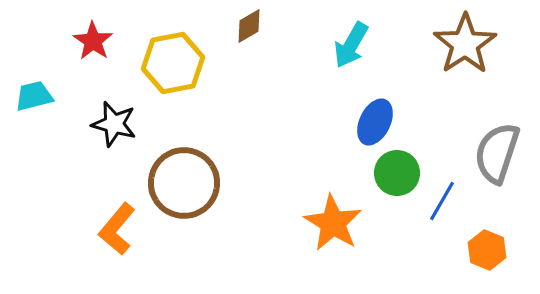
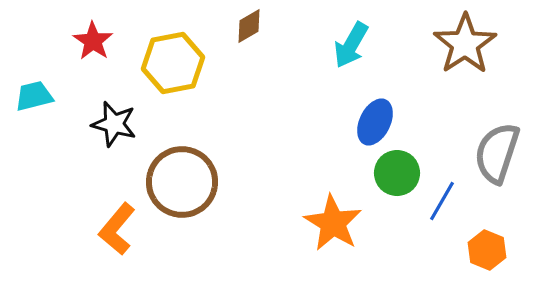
brown circle: moved 2 px left, 1 px up
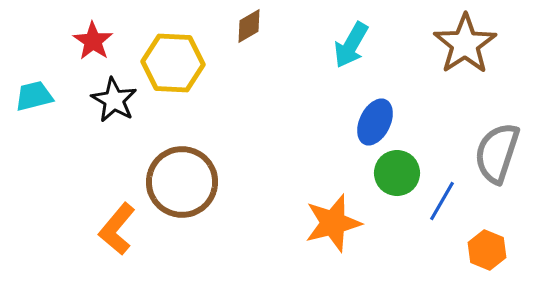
yellow hexagon: rotated 14 degrees clockwise
black star: moved 24 px up; rotated 15 degrees clockwise
orange star: rotated 26 degrees clockwise
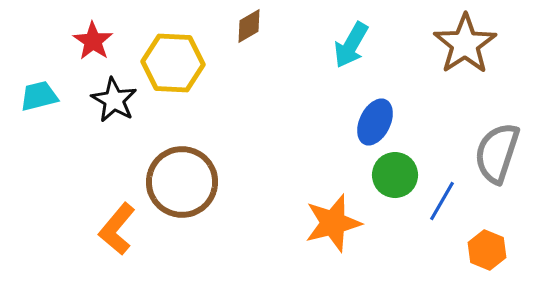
cyan trapezoid: moved 5 px right
green circle: moved 2 px left, 2 px down
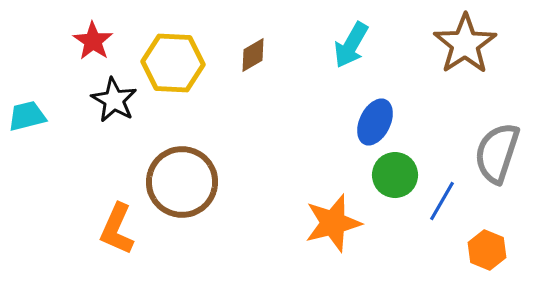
brown diamond: moved 4 px right, 29 px down
cyan trapezoid: moved 12 px left, 20 px down
orange L-shape: rotated 16 degrees counterclockwise
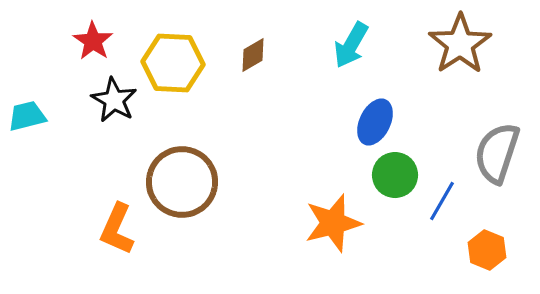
brown star: moved 5 px left
